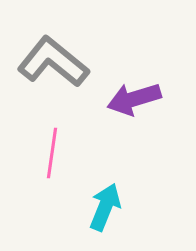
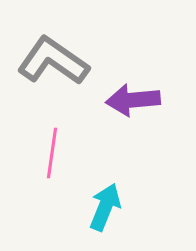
gray L-shape: moved 1 px up; rotated 4 degrees counterclockwise
purple arrow: moved 1 px left, 1 px down; rotated 12 degrees clockwise
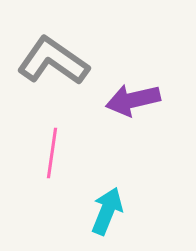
purple arrow: rotated 8 degrees counterclockwise
cyan arrow: moved 2 px right, 4 px down
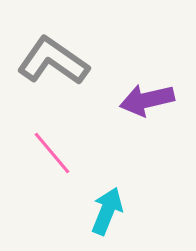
purple arrow: moved 14 px right
pink line: rotated 48 degrees counterclockwise
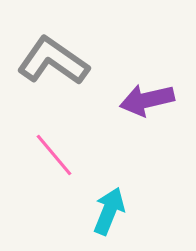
pink line: moved 2 px right, 2 px down
cyan arrow: moved 2 px right
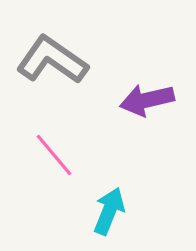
gray L-shape: moved 1 px left, 1 px up
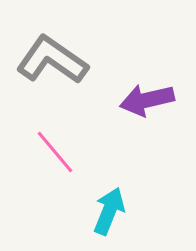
pink line: moved 1 px right, 3 px up
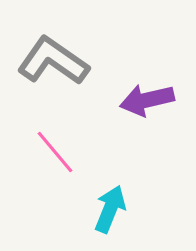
gray L-shape: moved 1 px right, 1 px down
cyan arrow: moved 1 px right, 2 px up
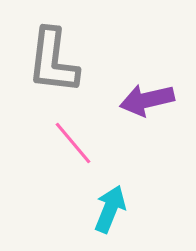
gray L-shape: rotated 118 degrees counterclockwise
pink line: moved 18 px right, 9 px up
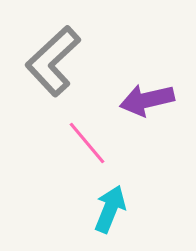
gray L-shape: rotated 40 degrees clockwise
pink line: moved 14 px right
